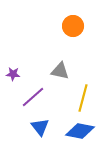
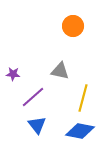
blue triangle: moved 3 px left, 2 px up
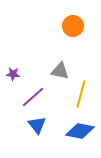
yellow line: moved 2 px left, 4 px up
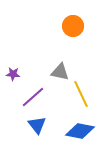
gray triangle: moved 1 px down
yellow line: rotated 40 degrees counterclockwise
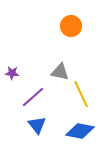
orange circle: moved 2 px left
purple star: moved 1 px left, 1 px up
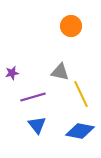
purple star: rotated 16 degrees counterclockwise
purple line: rotated 25 degrees clockwise
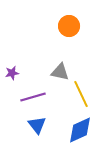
orange circle: moved 2 px left
blue diamond: moved 1 px up; rotated 36 degrees counterclockwise
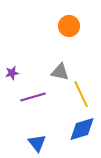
blue triangle: moved 18 px down
blue diamond: moved 2 px right, 1 px up; rotated 8 degrees clockwise
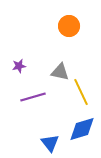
purple star: moved 7 px right, 7 px up
yellow line: moved 2 px up
blue triangle: moved 13 px right
